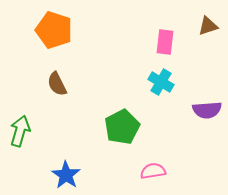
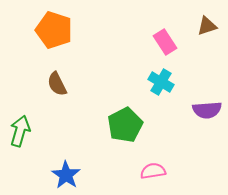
brown triangle: moved 1 px left
pink rectangle: rotated 40 degrees counterclockwise
green pentagon: moved 3 px right, 2 px up
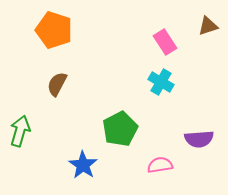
brown triangle: moved 1 px right
brown semicircle: rotated 55 degrees clockwise
purple semicircle: moved 8 px left, 29 px down
green pentagon: moved 5 px left, 4 px down
pink semicircle: moved 7 px right, 6 px up
blue star: moved 17 px right, 10 px up
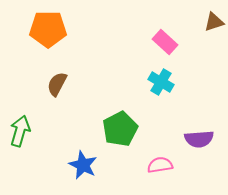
brown triangle: moved 6 px right, 4 px up
orange pentagon: moved 6 px left, 1 px up; rotated 18 degrees counterclockwise
pink rectangle: rotated 15 degrees counterclockwise
blue star: rotated 8 degrees counterclockwise
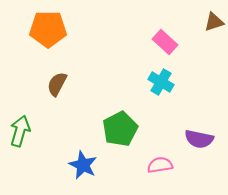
purple semicircle: rotated 16 degrees clockwise
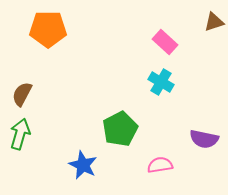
brown semicircle: moved 35 px left, 10 px down
green arrow: moved 3 px down
purple semicircle: moved 5 px right
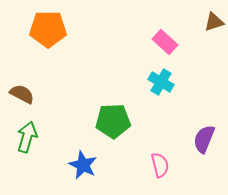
brown semicircle: rotated 90 degrees clockwise
green pentagon: moved 7 px left, 8 px up; rotated 24 degrees clockwise
green arrow: moved 7 px right, 3 px down
purple semicircle: rotated 100 degrees clockwise
pink semicircle: rotated 85 degrees clockwise
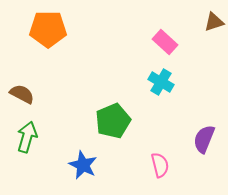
green pentagon: rotated 20 degrees counterclockwise
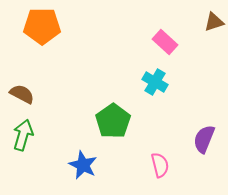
orange pentagon: moved 6 px left, 3 px up
cyan cross: moved 6 px left
green pentagon: rotated 12 degrees counterclockwise
green arrow: moved 4 px left, 2 px up
